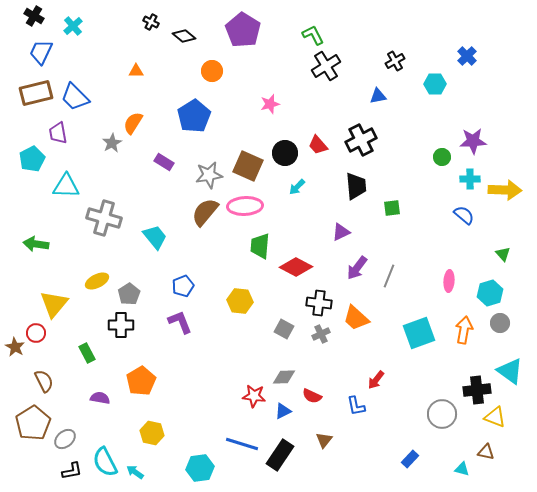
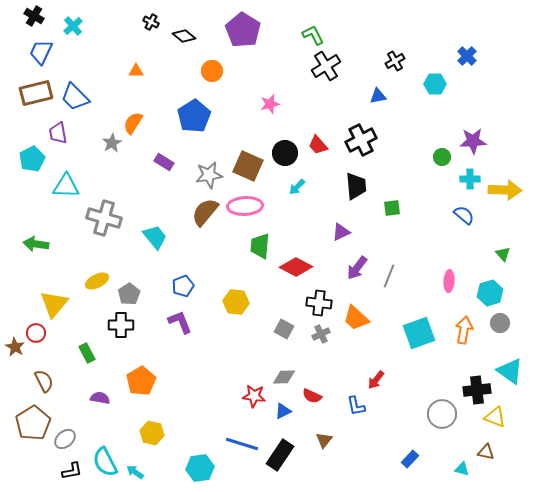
yellow hexagon at (240, 301): moved 4 px left, 1 px down
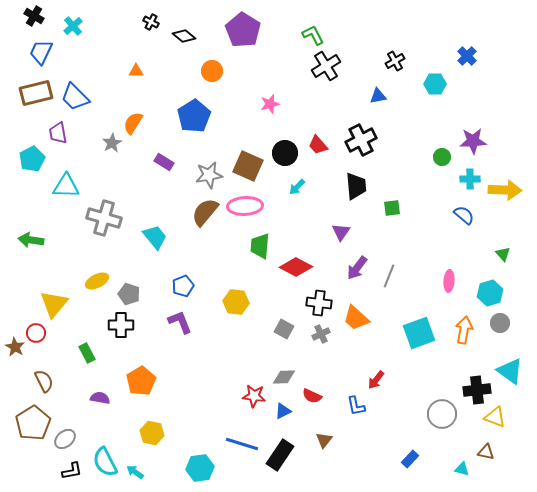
purple triangle at (341, 232): rotated 30 degrees counterclockwise
green arrow at (36, 244): moved 5 px left, 4 px up
gray pentagon at (129, 294): rotated 20 degrees counterclockwise
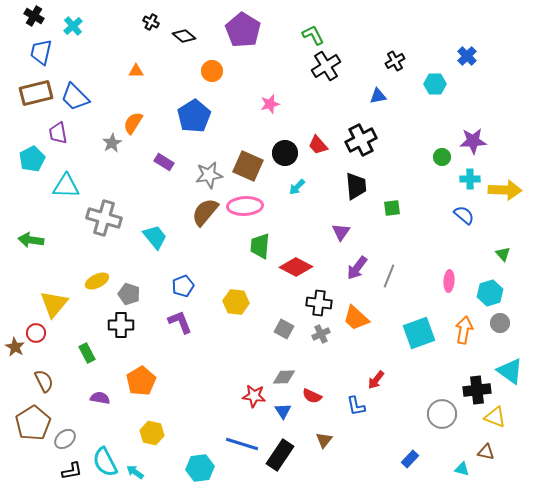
blue trapezoid at (41, 52): rotated 12 degrees counterclockwise
blue triangle at (283, 411): rotated 36 degrees counterclockwise
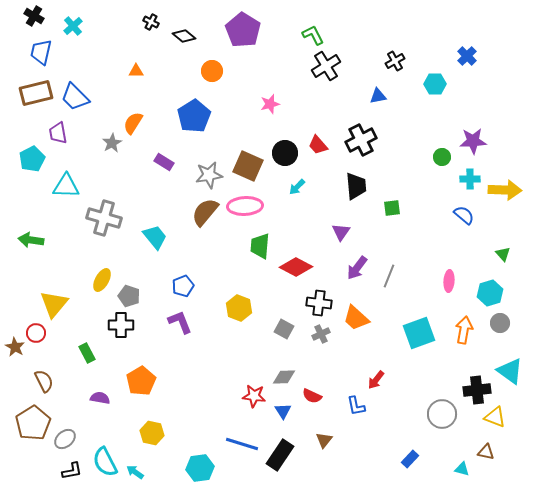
yellow ellipse at (97, 281): moved 5 px right, 1 px up; rotated 35 degrees counterclockwise
gray pentagon at (129, 294): moved 2 px down
yellow hexagon at (236, 302): moved 3 px right, 6 px down; rotated 15 degrees clockwise
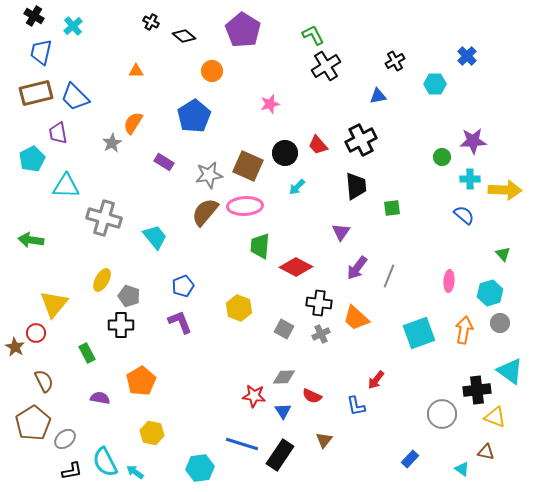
cyan triangle at (462, 469): rotated 21 degrees clockwise
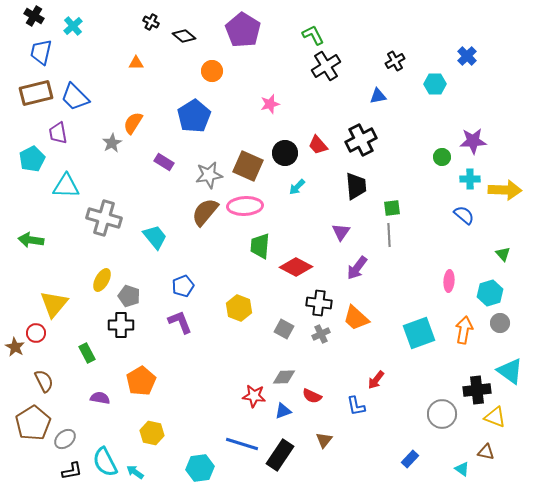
orange triangle at (136, 71): moved 8 px up
gray line at (389, 276): moved 41 px up; rotated 25 degrees counterclockwise
blue triangle at (283, 411): rotated 42 degrees clockwise
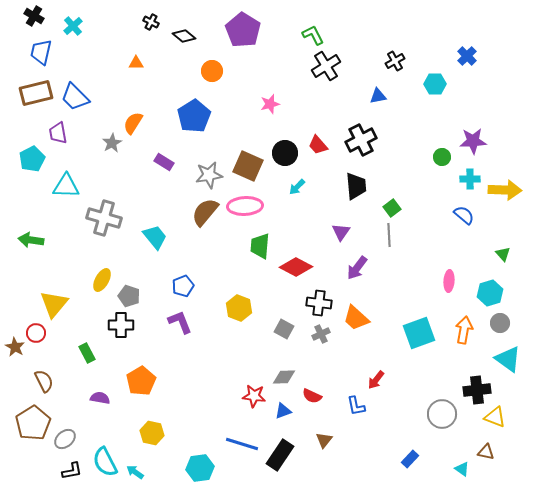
green square at (392, 208): rotated 30 degrees counterclockwise
cyan triangle at (510, 371): moved 2 px left, 12 px up
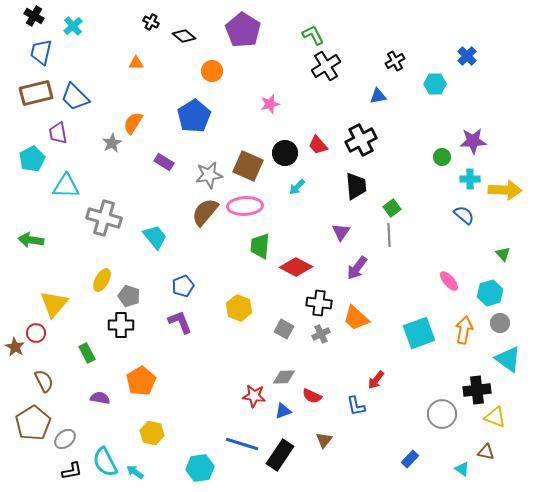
pink ellipse at (449, 281): rotated 45 degrees counterclockwise
